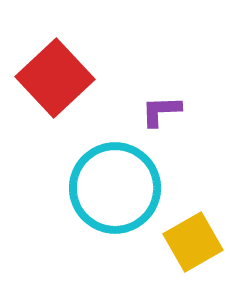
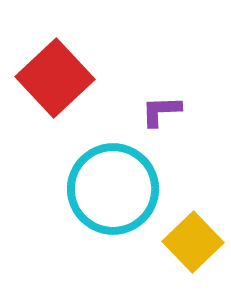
cyan circle: moved 2 px left, 1 px down
yellow square: rotated 14 degrees counterclockwise
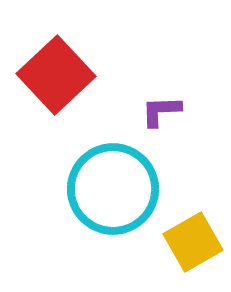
red square: moved 1 px right, 3 px up
yellow square: rotated 14 degrees clockwise
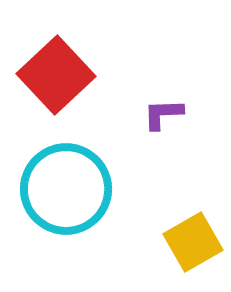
purple L-shape: moved 2 px right, 3 px down
cyan circle: moved 47 px left
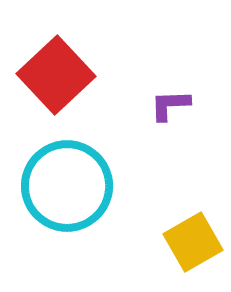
purple L-shape: moved 7 px right, 9 px up
cyan circle: moved 1 px right, 3 px up
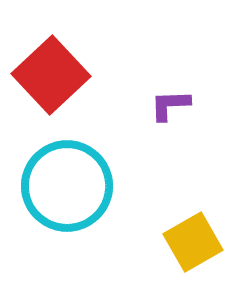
red square: moved 5 px left
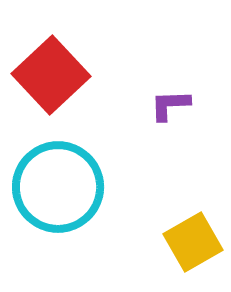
cyan circle: moved 9 px left, 1 px down
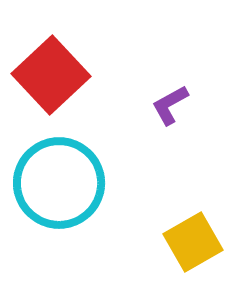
purple L-shape: rotated 27 degrees counterclockwise
cyan circle: moved 1 px right, 4 px up
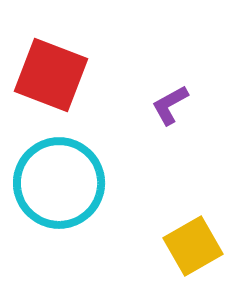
red square: rotated 26 degrees counterclockwise
yellow square: moved 4 px down
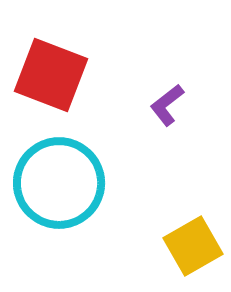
purple L-shape: moved 3 px left; rotated 9 degrees counterclockwise
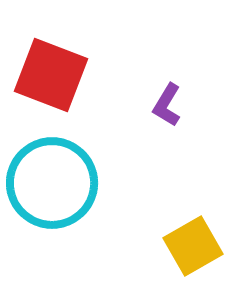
purple L-shape: rotated 21 degrees counterclockwise
cyan circle: moved 7 px left
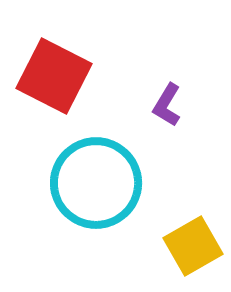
red square: moved 3 px right, 1 px down; rotated 6 degrees clockwise
cyan circle: moved 44 px right
